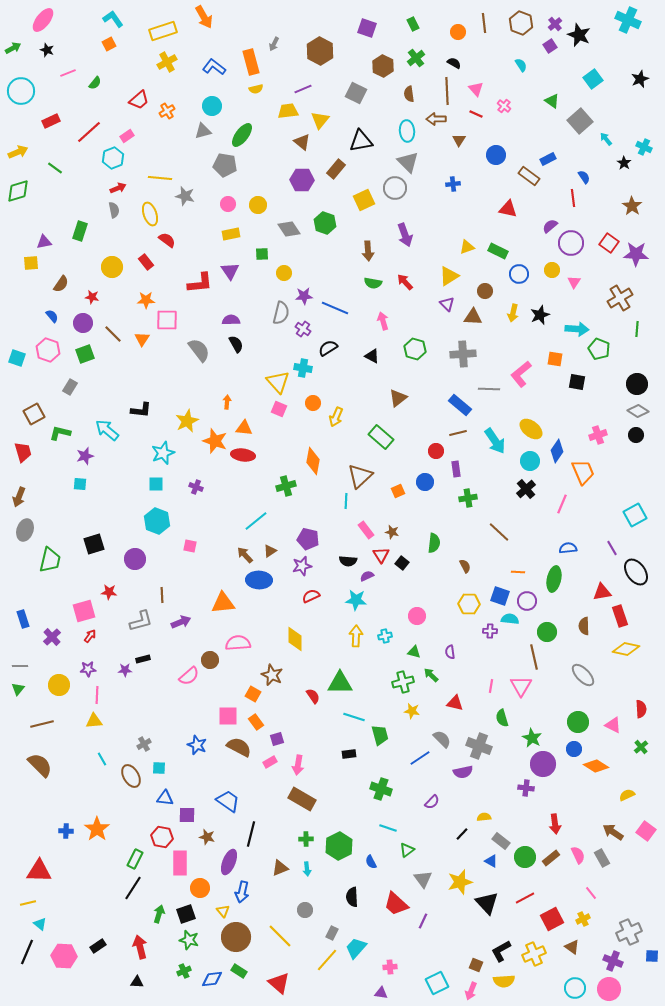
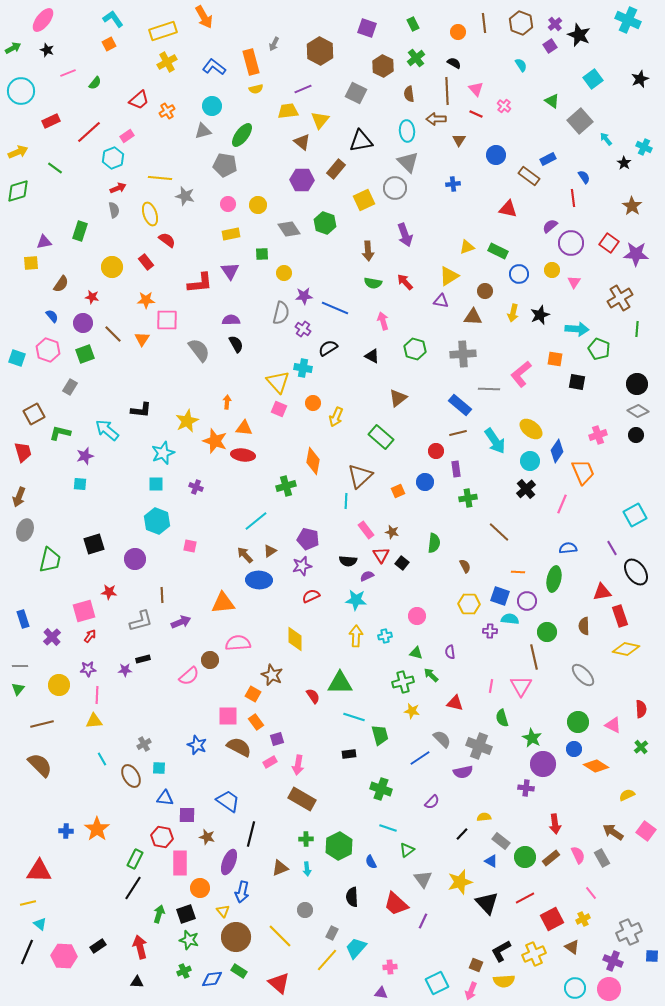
purple triangle at (447, 304): moved 6 px left, 3 px up; rotated 35 degrees counterclockwise
green triangle at (414, 652): moved 2 px right, 1 px down
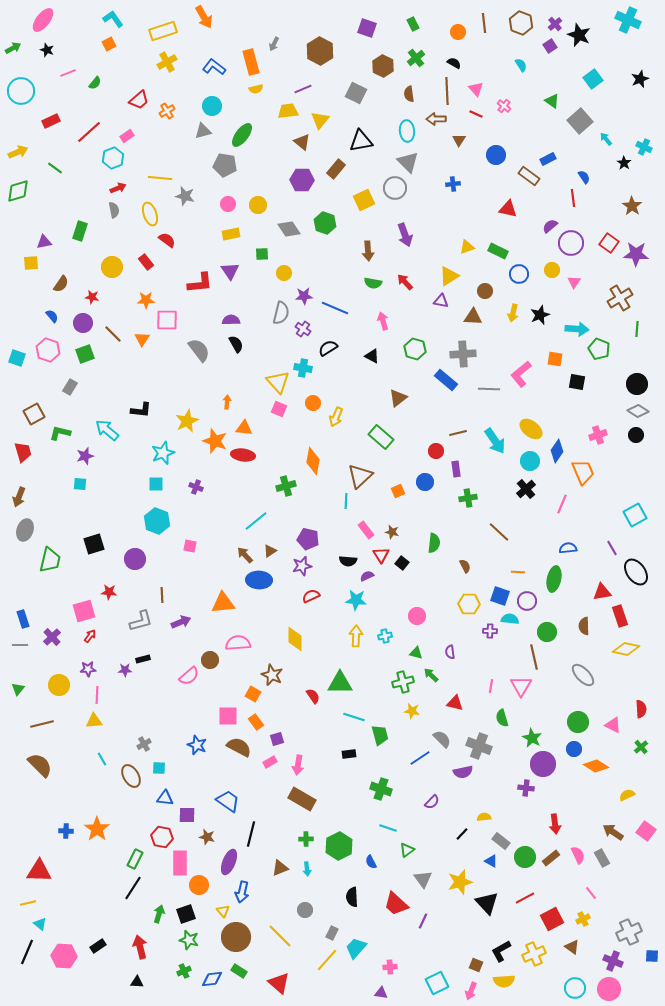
blue rectangle at (460, 405): moved 14 px left, 25 px up
gray line at (20, 666): moved 21 px up
orange circle at (200, 888): moved 1 px left, 3 px up
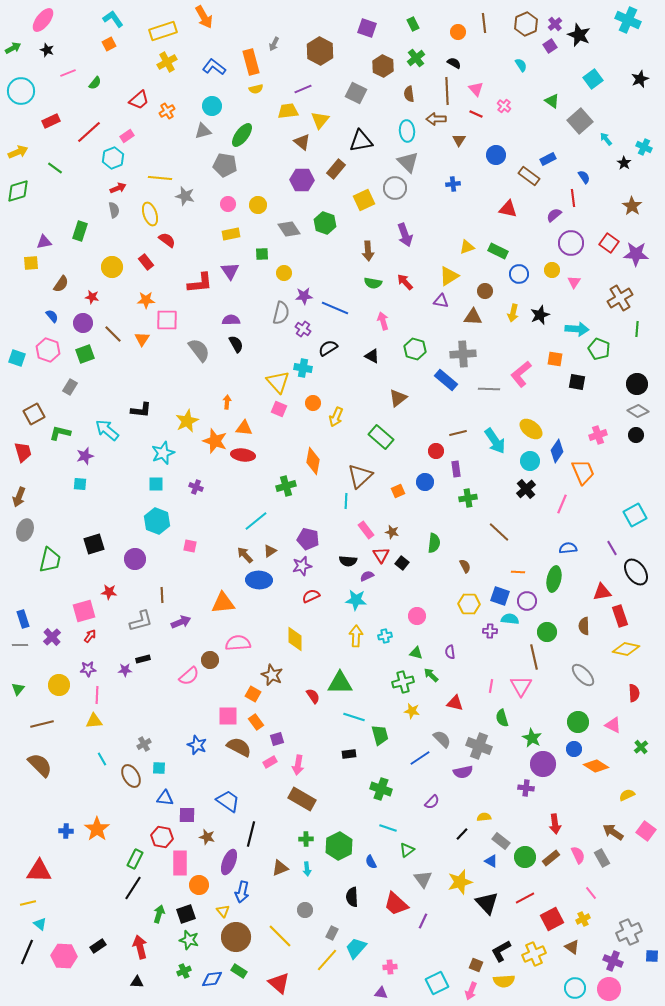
brown hexagon at (521, 23): moved 5 px right, 1 px down; rotated 15 degrees clockwise
purple semicircle at (550, 226): moved 4 px right, 11 px up
red semicircle at (641, 709): moved 7 px left, 16 px up
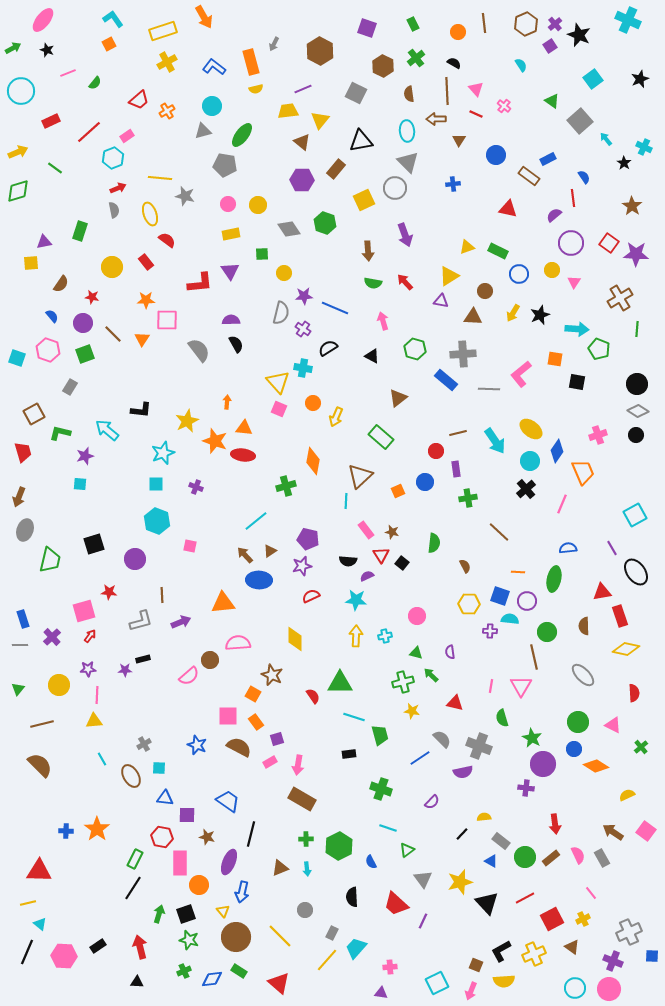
yellow arrow at (513, 313): rotated 18 degrees clockwise
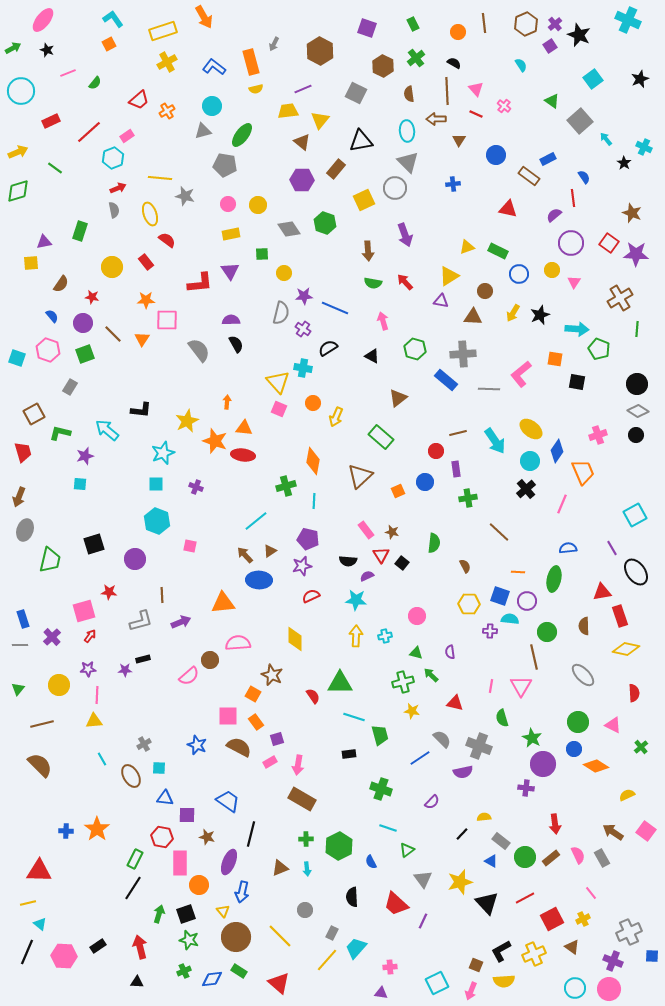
brown star at (632, 206): moved 7 px down; rotated 12 degrees counterclockwise
cyan line at (346, 501): moved 32 px left
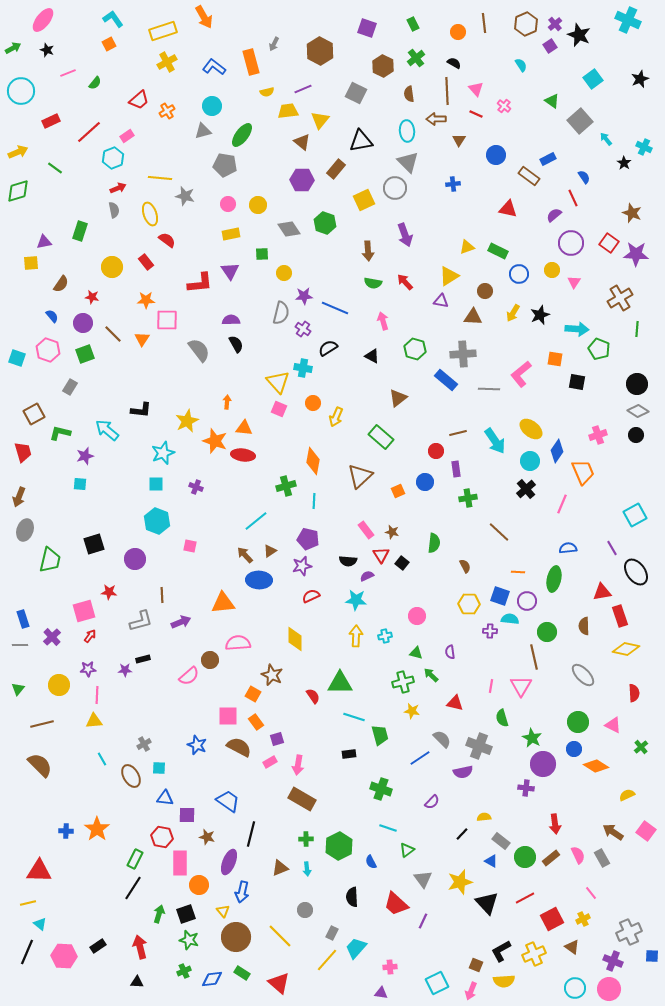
yellow semicircle at (256, 89): moved 11 px right, 3 px down
red line at (573, 198): rotated 18 degrees counterclockwise
green rectangle at (239, 971): moved 3 px right, 2 px down
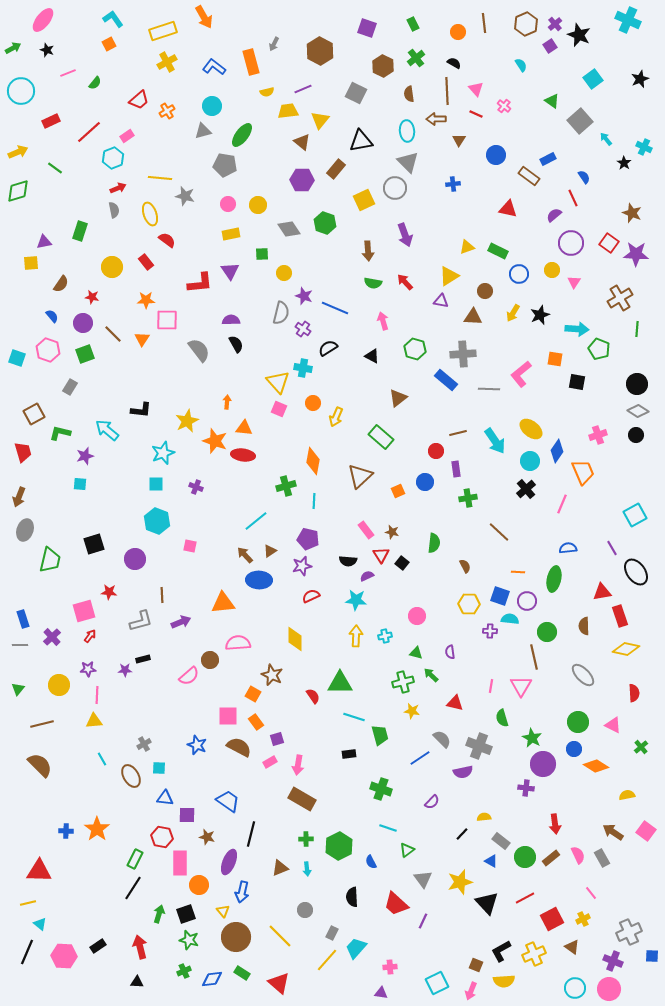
purple star at (304, 296): rotated 24 degrees clockwise
yellow semicircle at (627, 795): rotated 14 degrees clockwise
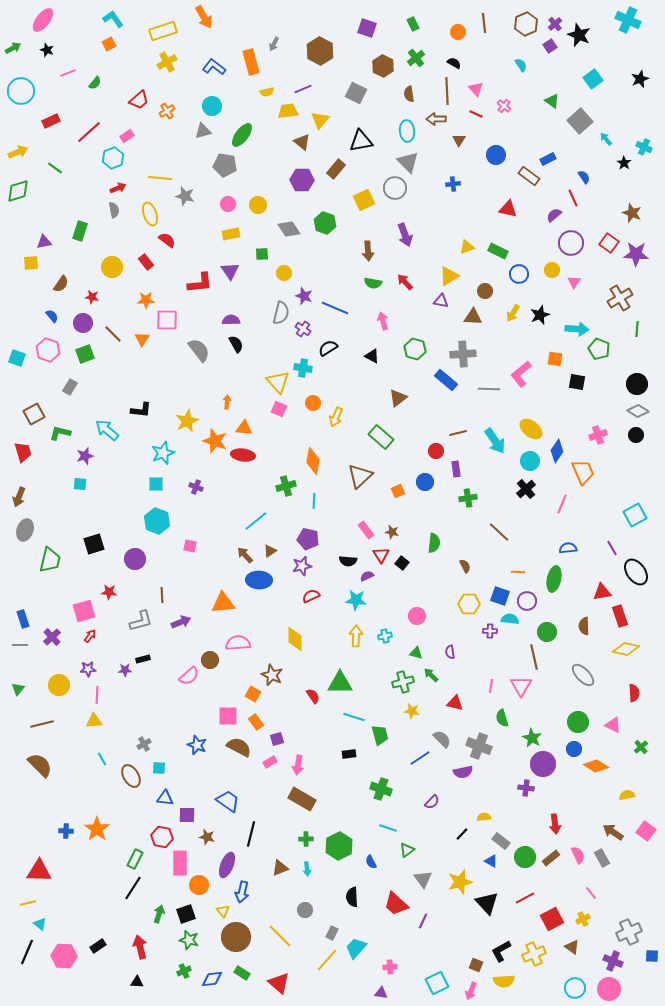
purple ellipse at (229, 862): moved 2 px left, 3 px down
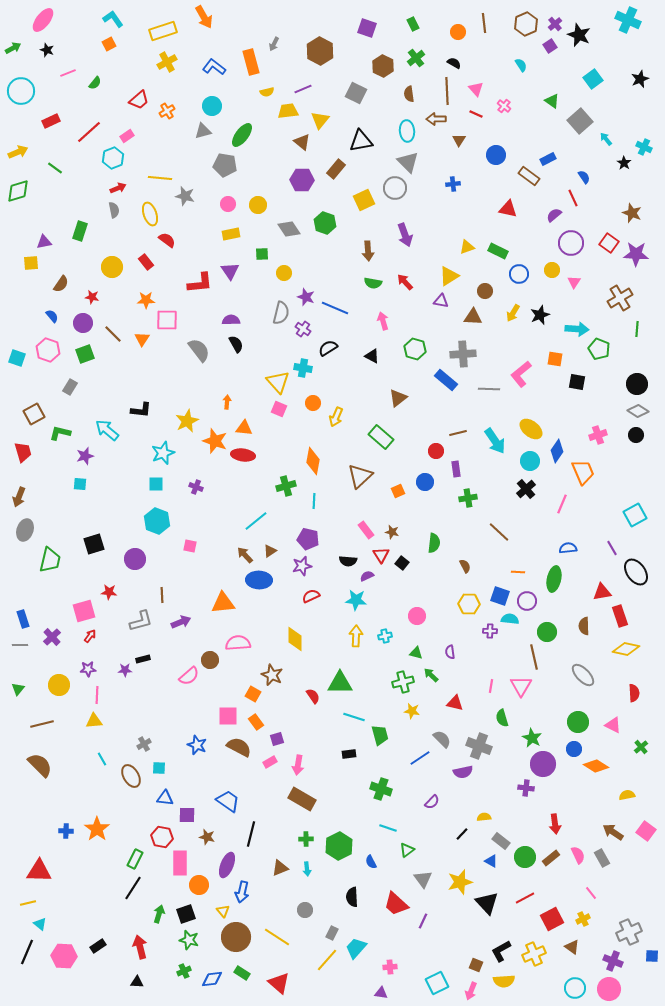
purple star at (304, 296): moved 2 px right, 1 px down
yellow line at (280, 936): moved 3 px left, 1 px down; rotated 12 degrees counterclockwise
